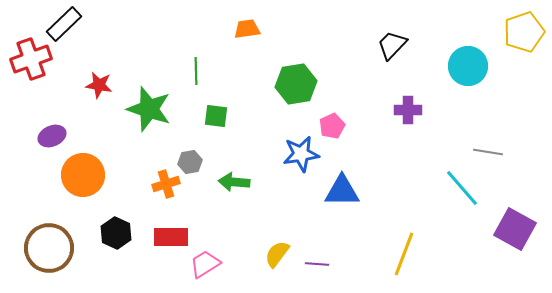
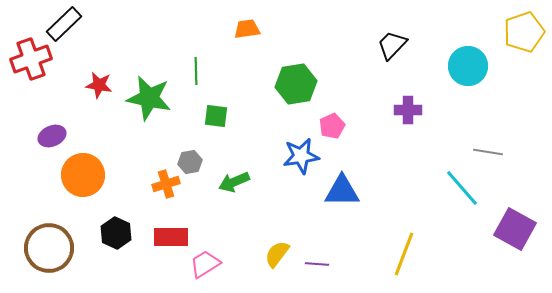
green star: moved 11 px up; rotated 6 degrees counterclockwise
blue star: moved 2 px down
green arrow: rotated 28 degrees counterclockwise
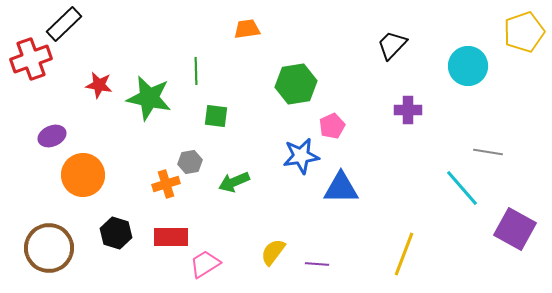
blue triangle: moved 1 px left, 3 px up
black hexagon: rotated 8 degrees counterclockwise
yellow semicircle: moved 4 px left, 2 px up
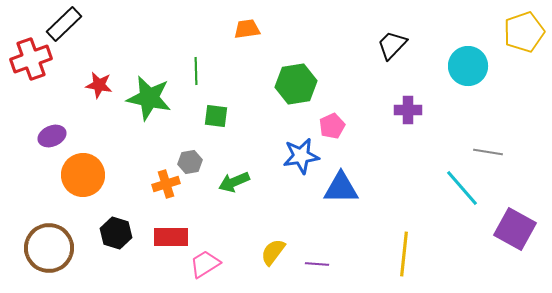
yellow line: rotated 15 degrees counterclockwise
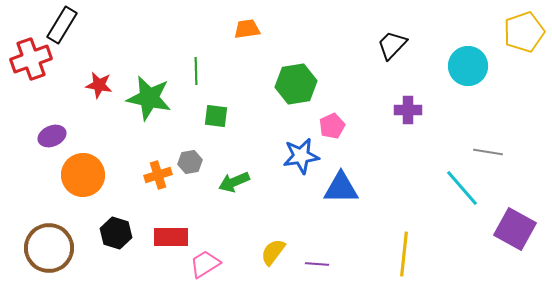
black rectangle: moved 2 px left, 1 px down; rotated 15 degrees counterclockwise
orange cross: moved 8 px left, 9 px up
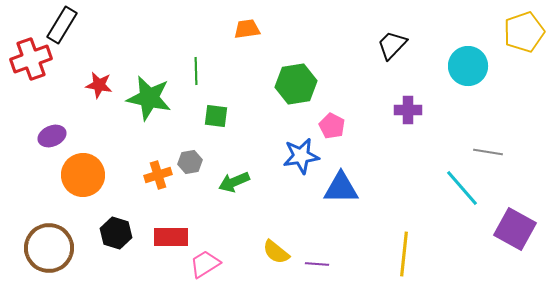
pink pentagon: rotated 20 degrees counterclockwise
yellow semicircle: moved 3 px right; rotated 88 degrees counterclockwise
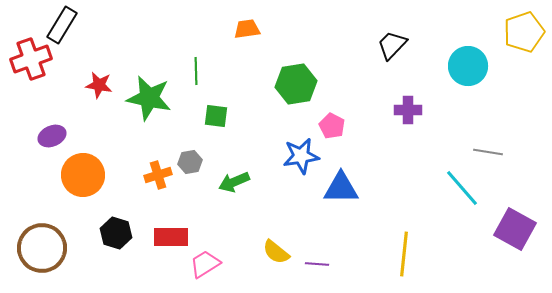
brown circle: moved 7 px left
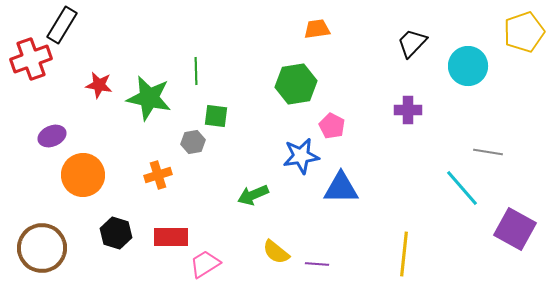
orange trapezoid: moved 70 px right
black trapezoid: moved 20 px right, 2 px up
gray hexagon: moved 3 px right, 20 px up
green arrow: moved 19 px right, 13 px down
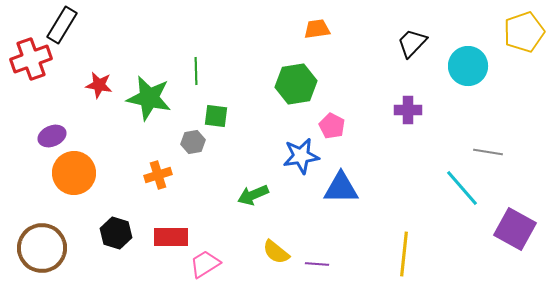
orange circle: moved 9 px left, 2 px up
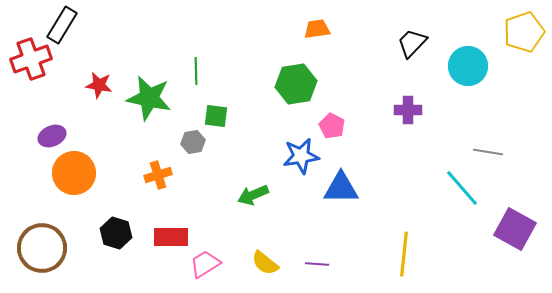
yellow semicircle: moved 11 px left, 11 px down
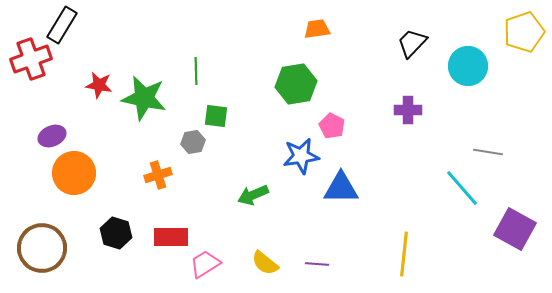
green star: moved 5 px left
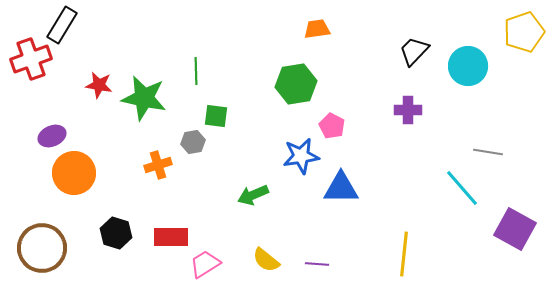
black trapezoid: moved 2 px right, 8 px down
orange cross: moved 10 px up
yellow semicircle: moved 1 px right, 3 px up
